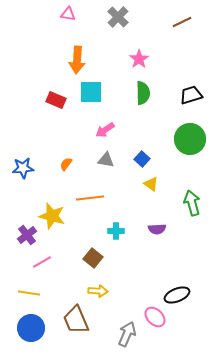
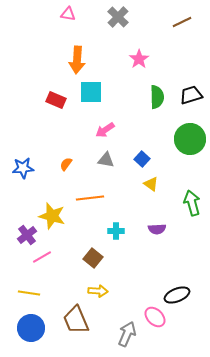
green semicircle: moved 14 px right, 4 px down
pink line: moved 5 px up
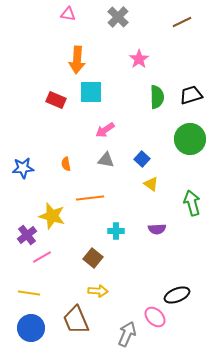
orange semicircle: rotated 48 degrees counterclockwise
